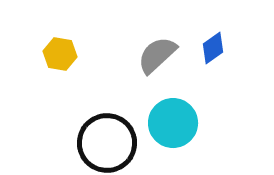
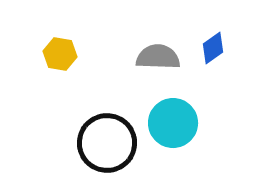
gray semicircle: moved 1 px right, 2 px down; rotated 45 degrees clockwise
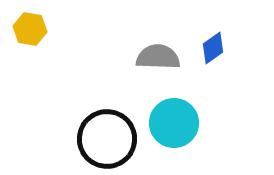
yellow hexagon: moved 30 px left, 25 px up
cyan circle: moved 1 px right
black circle: moved 4 px up
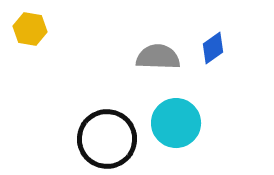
cyan circle: moved 2 px right
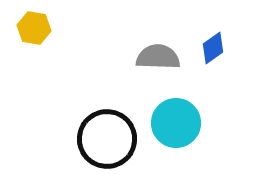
yellow hexagon: moved 4 px right, 1 px up
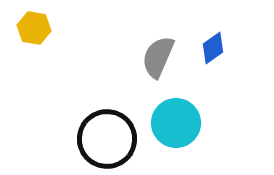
gray semicircle: rotated 69 degrees counterclockwise
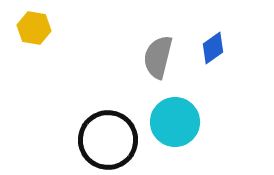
gray semicircle: rotated 9 degrees counterclockwise
cyan circle: moved 1 px left, 1 px up
black circle: moved 1 px right, 1 px down
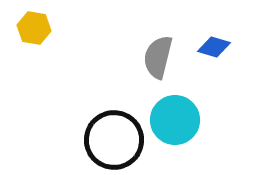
blue diamond: moved 1 px right, 1 px up; rotated 52 degrees clockwise
cyan circle: moved 2 px up
black circle: moved 6 px right
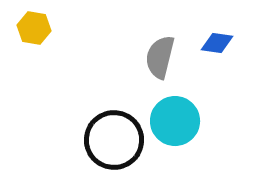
blue diamond: moved 3 px right, 4 px up; rotated 8 degrees counterclockwise
gray semicircle: moved 2 px right
cyan circle: moved 1 px down
